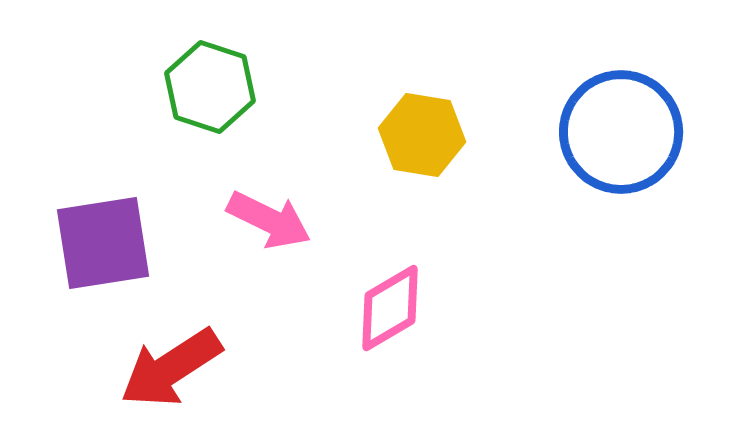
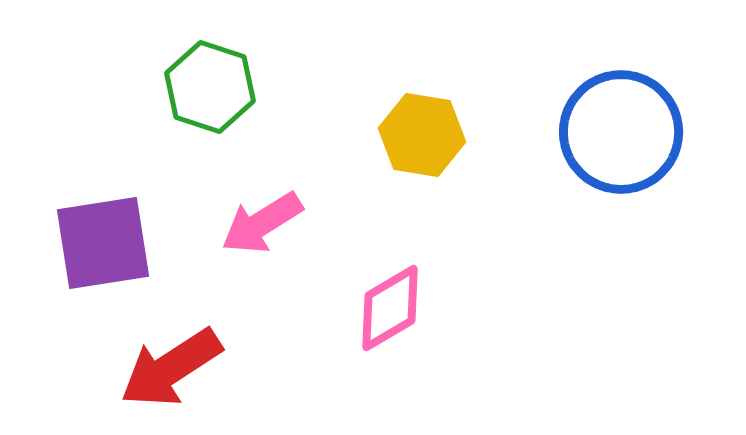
pink arrow: moved 7 px left, 3 px down; rotated 122 degrees clockwise
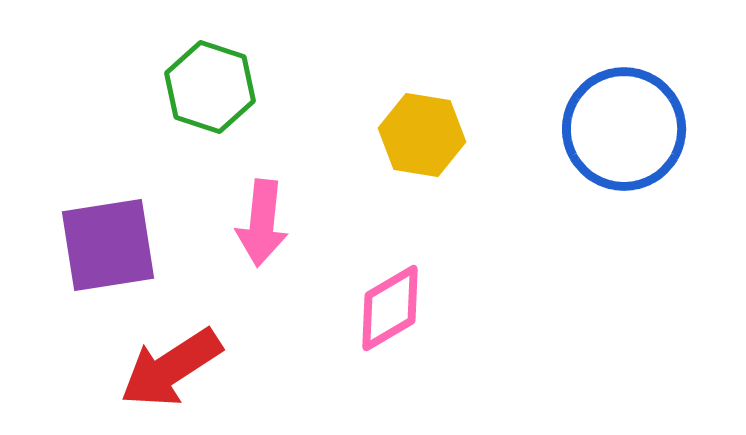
blue circle: moved 3 px right, 3 px up
pink arrow: rotated 52 degrees counterclockwise
purple square: moved 5 px right, 2 px down
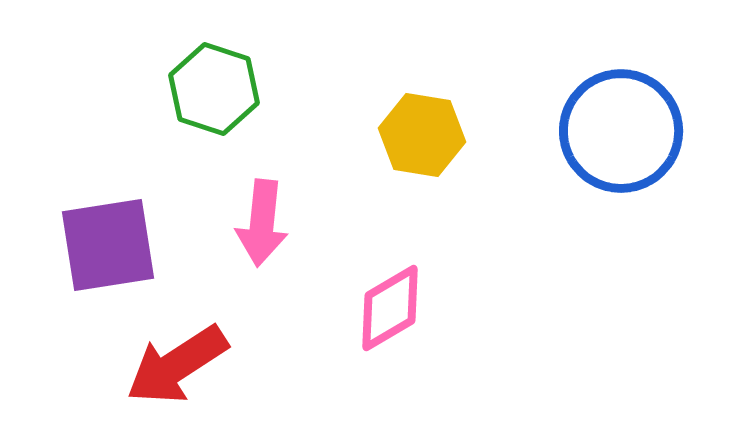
green hexagon: moved 4 px right, 2 px down
blue circle: moved 3 px left, 2 px down
red arrow: moved 6 px right, 3 px up
